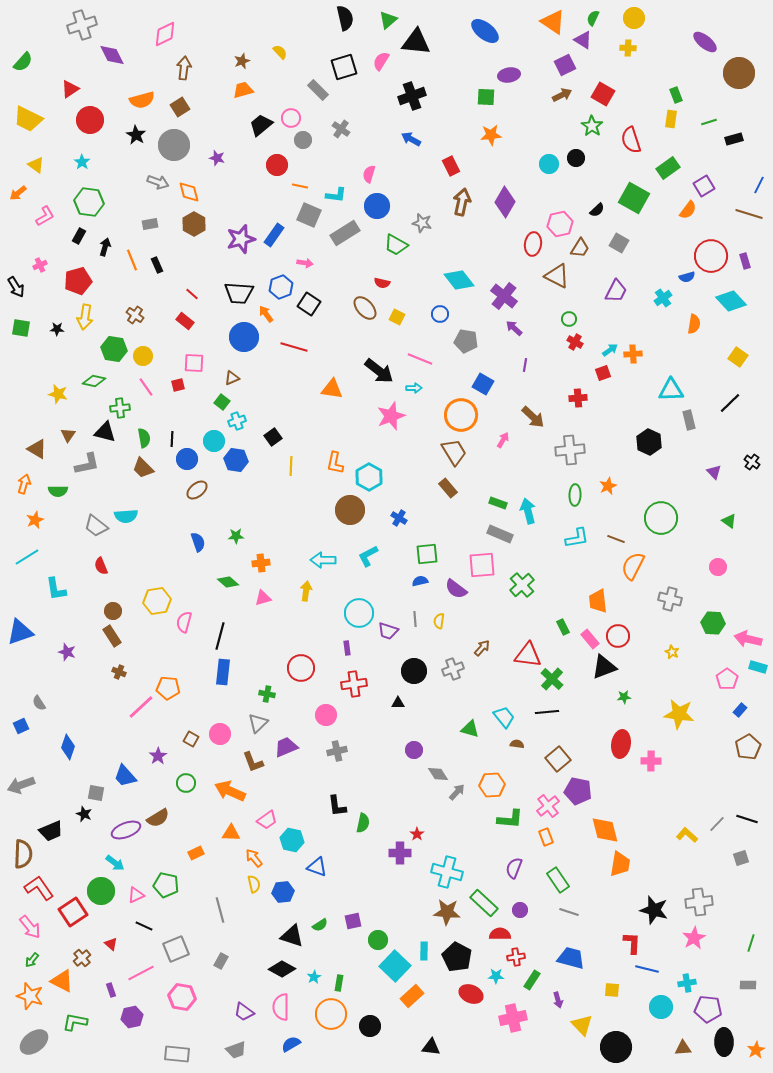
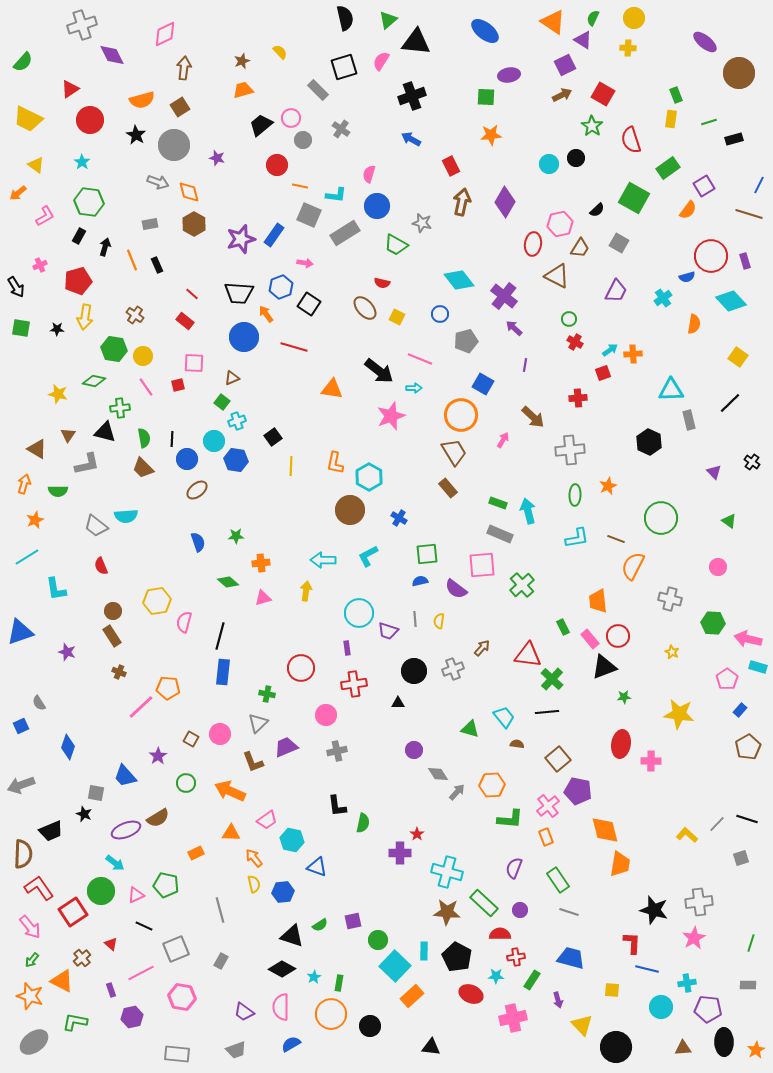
gray pentagon at (466, 341): rotated 25 degrees counterclockwise
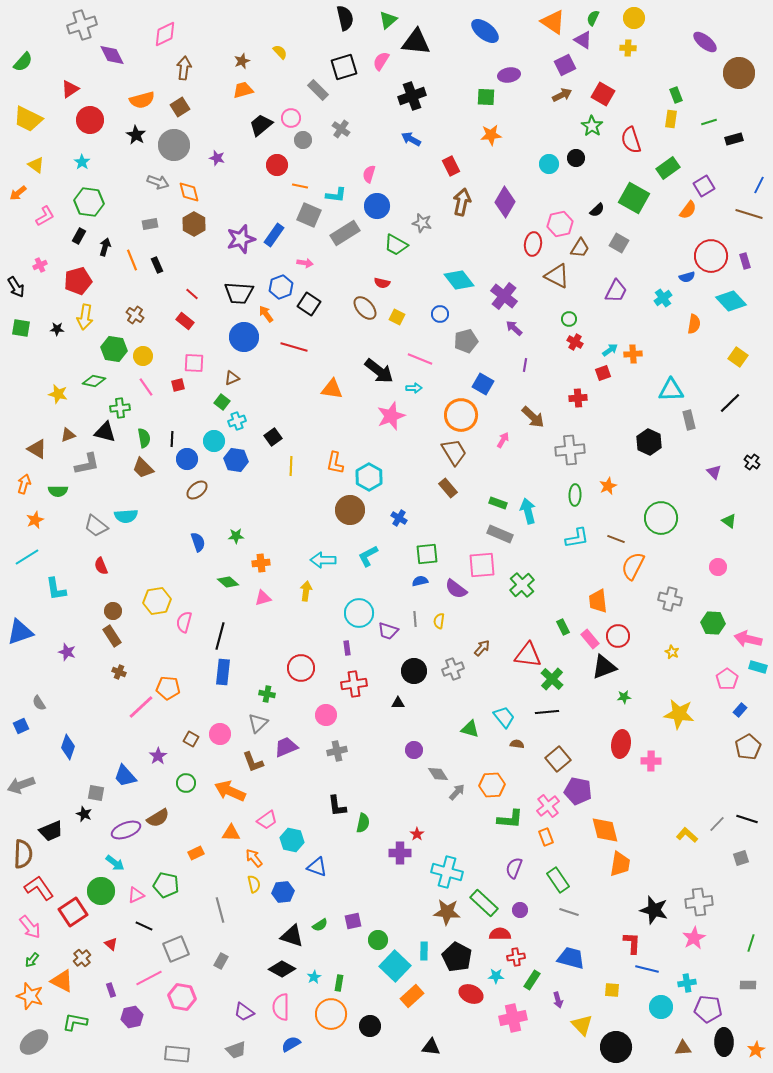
brown triangle at (68, 435): rotated 35 degrees clockwise
pink line at (141, 973): moved 8 px right, 5 px down
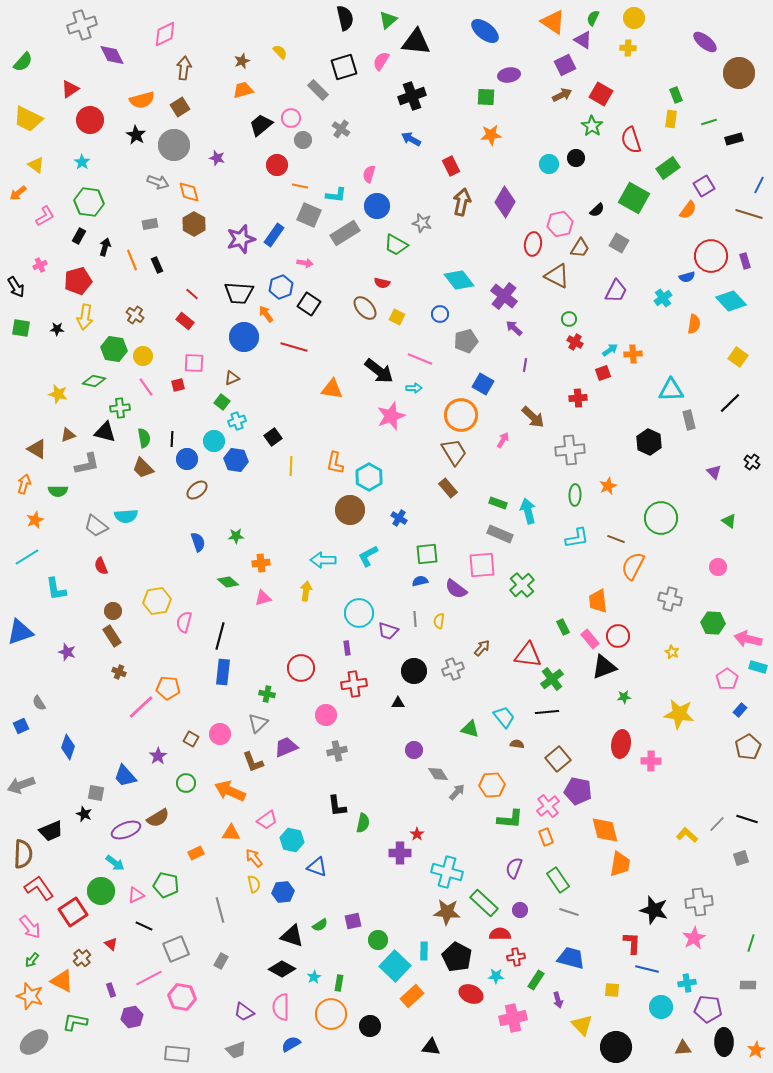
red square at (603, 94): moved 2 px left
green cross at (552, 679): rotated 10 degrees clockwise
green rectangle at (532, 980): moved 4 px right
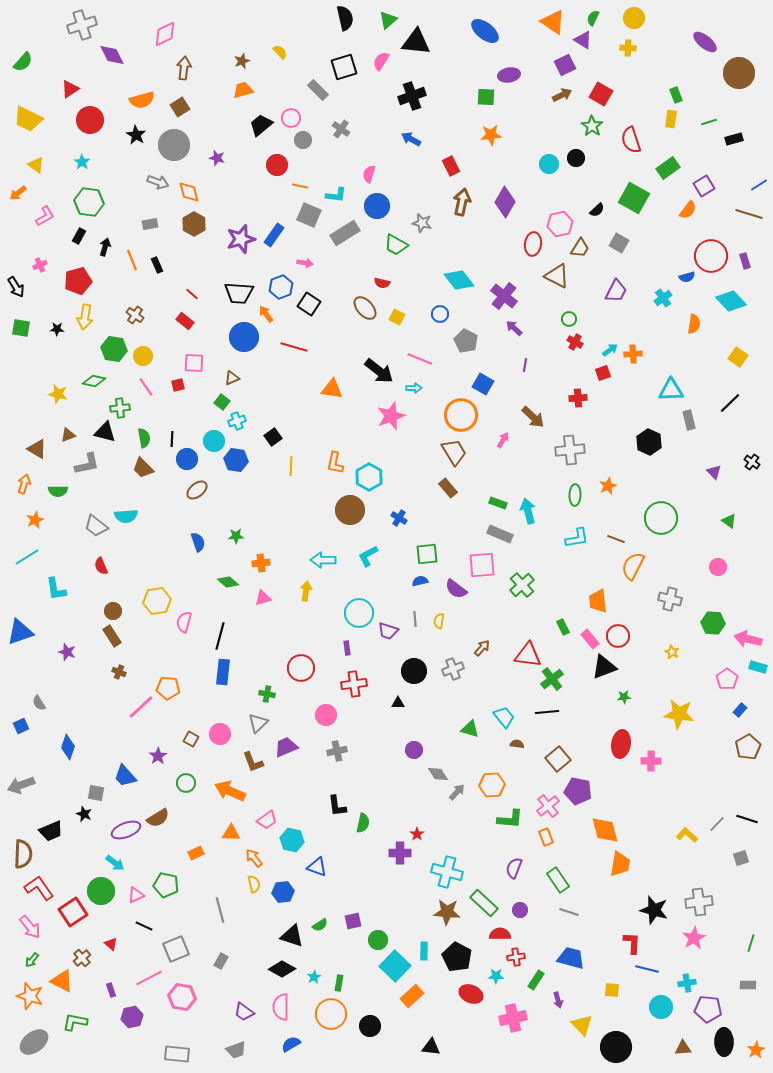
blue line at (759, 185): rotated 30 degrees clockwise
gray pentagon at (466, 341): rotated 30 degrees counterclockwise
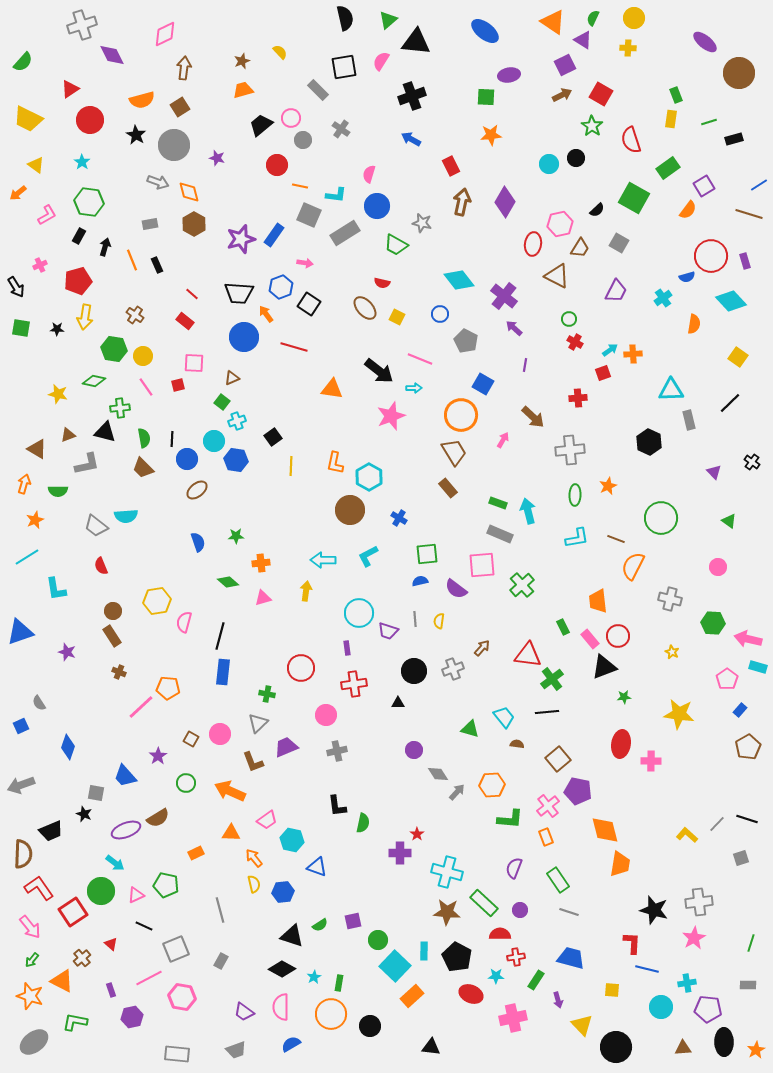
black square at (344, 67): rotated 8 degrees clockwise
pink L-shape at (45, 216): moved 2 px right, 1 px up
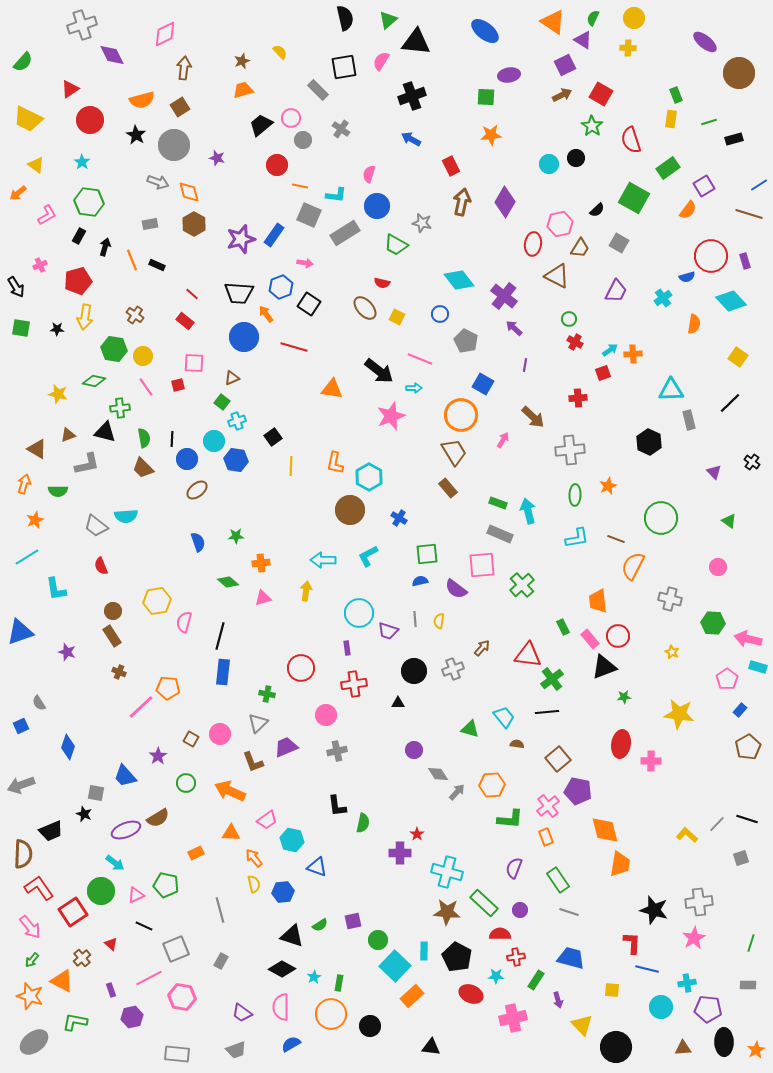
black rectangle at (157, 265): rotated 42 degrees counterclockwise
purple trapezoid at (244, 1012): moved 2 px left, 1 px down
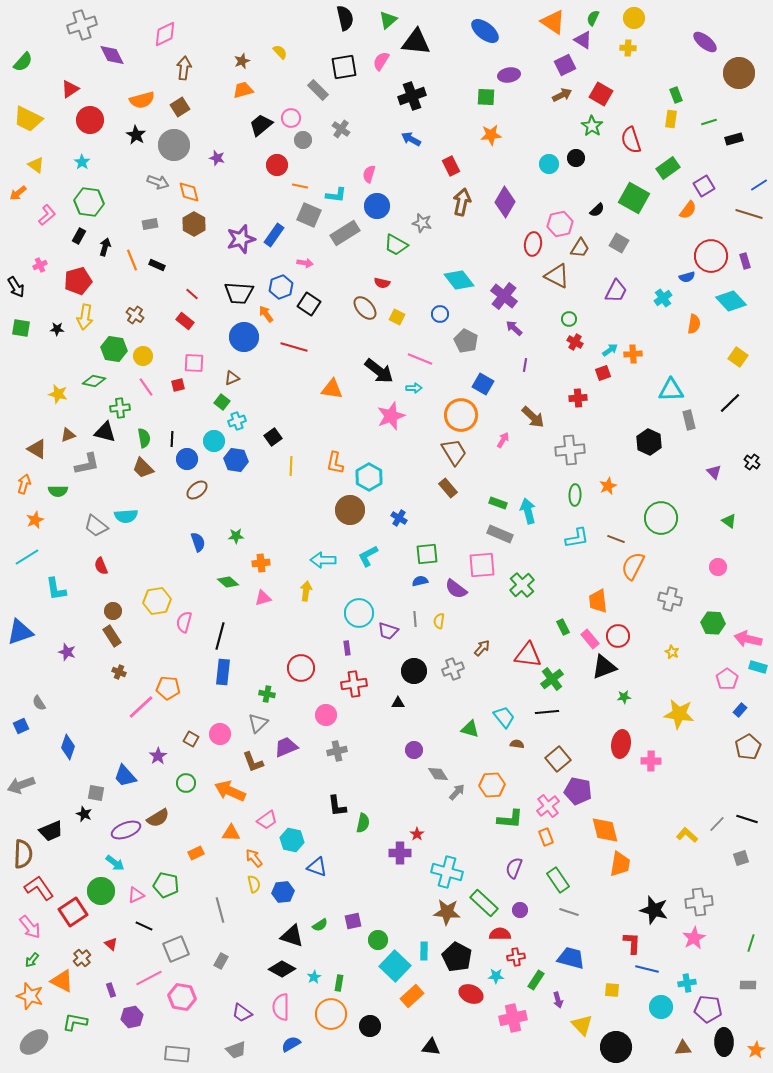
pink L-shape at (47, 215): rotated 10 degrees counterclockwise
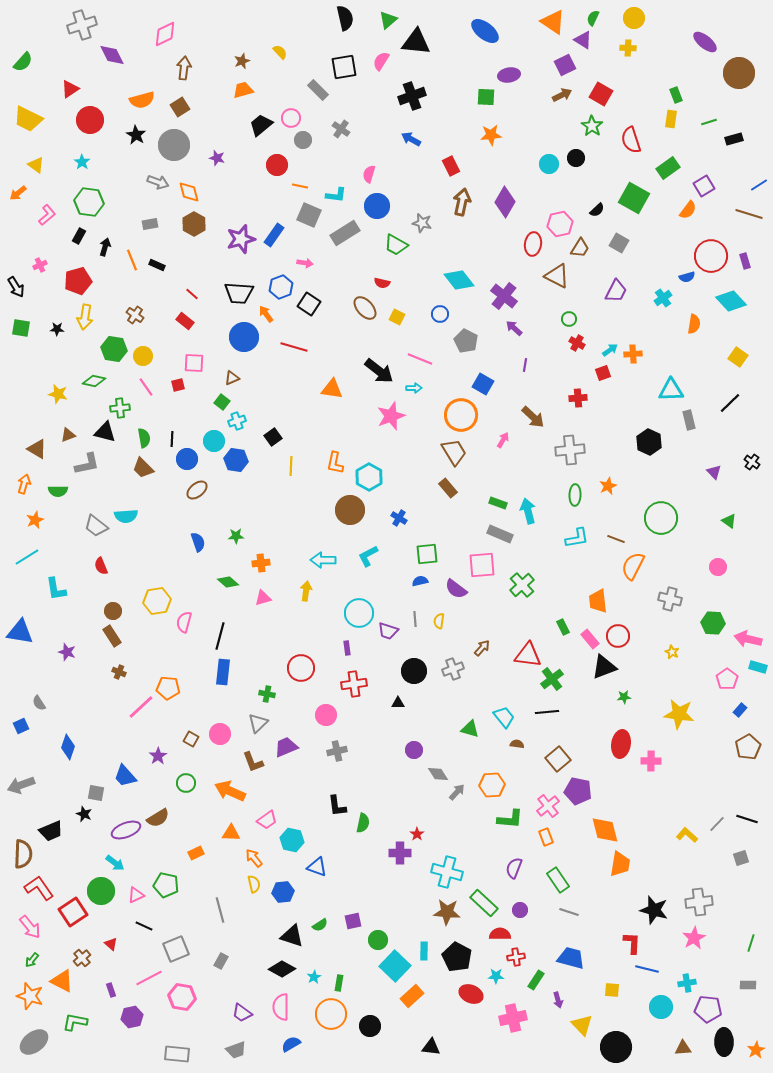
red cross at (575, 342): moved 2 px right, 1 px down
blue triangle at (20, 632): rotated 28 degrees clockwise
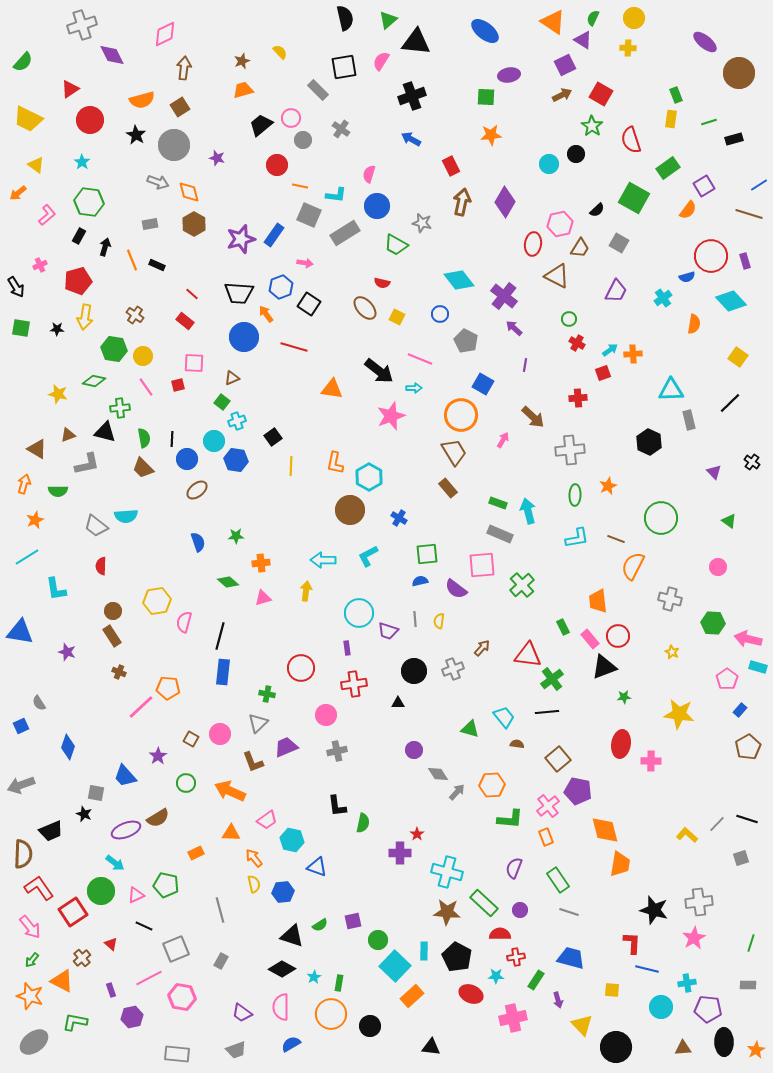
black circle at (576, 158): moved 4 px up
red semicircle at (101, 566): rotated 24 degrees clockwise
